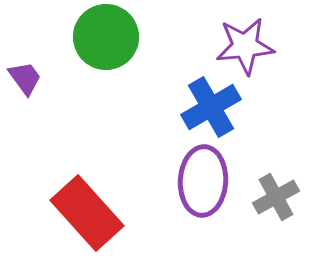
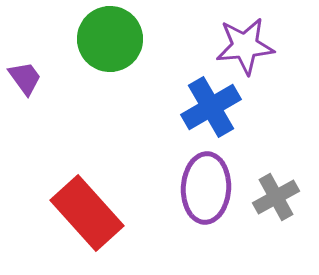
green circle: moved 4 px right, 2 px down
purple ellipse: moved 3 px right, 7 px down
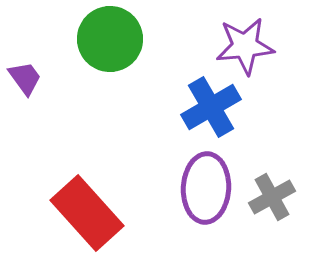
gray cross: moved 4 px left
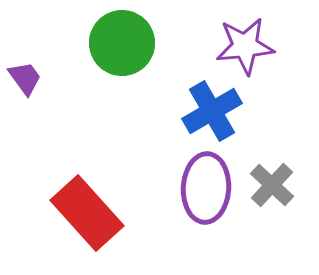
green circle: moved 12 px right, 4 px down
blue cross: moved 1 px right, 4 px down
gray cross: moved 12 px up; rotated 18 degrees counterclockwise
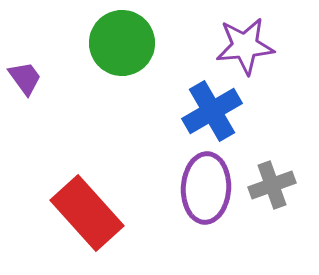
gray cross: rotated 27 degrees clockwise
